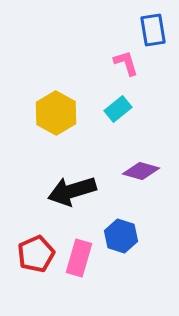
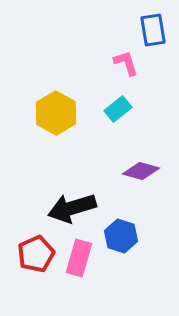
black arrow: moved 17 px down
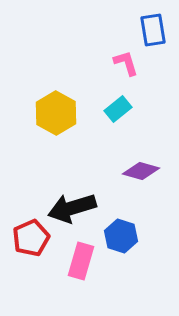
red pentagon: moved 5 px left, 16 px up
pink rectangle: moved 2 px right, 3 px down
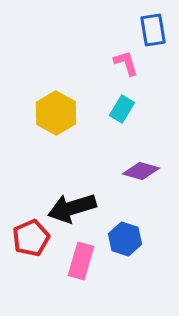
cyan rectangle: moved 4 px right; rotated 20 degrees counterclockwise
blue hexagon: moved 4 px right, 3 px down
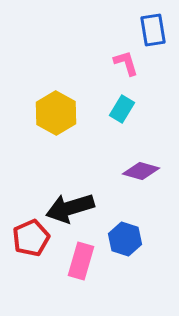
black arrow: moved 2 px left
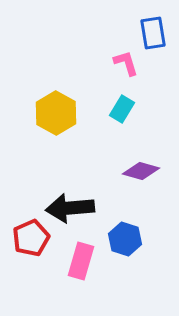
blue rectangle: moved 3 px down
black arrow: rotated 12 degrees clockwise
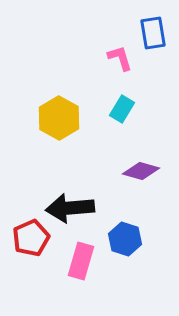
pink L-shape: moved 6 px left, 5 px up
yellow hexagon: moved 3 px right, 5 px down
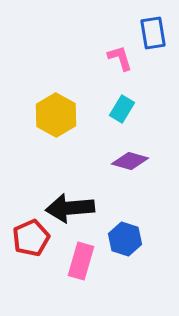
yellow hexagon: moved 3 px left, 3 px up
purple diamond: moved 11 px left, 10 px up
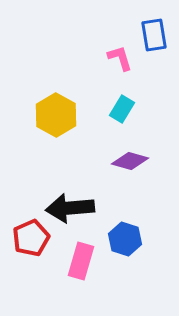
blue rectangle: moved 1 px right, 2 px down
